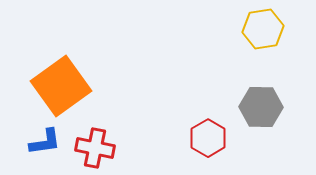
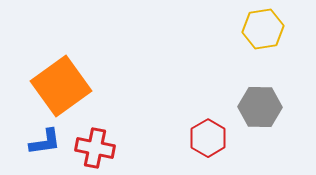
gray hexagon: moved 1 px left
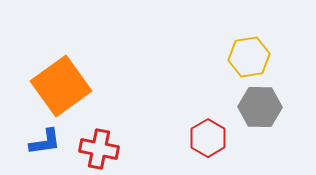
yellow hexagon: moved 14 px left, 28 px down
red cross: moved 4 px right, 1 px down
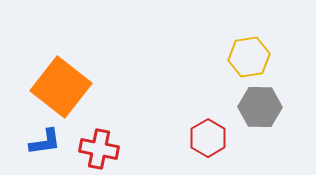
orange square: moved 1 px down; rotated 16 degrees counterclockwise
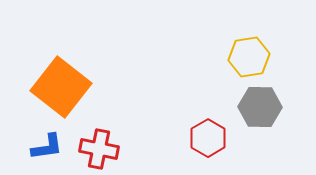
blue L-shape: moved 2 px right, 5 px down
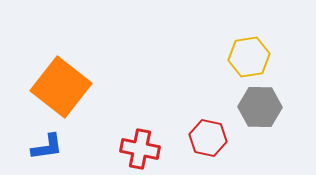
red hexagon: rotated 18 degrees counterclockwise
red cross: moved 41 px right
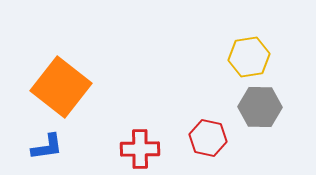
red cross: rotated 12 degrees counterclockwise
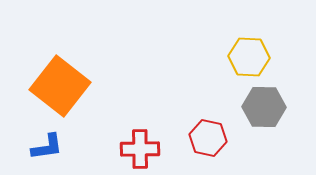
yellow hexagon: rotated 12 degrees clockwise
orange square: moved 1 px left, 1 px up
gray hexagon: moved 4 px right
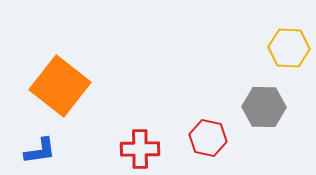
yellow hexagon: moved 40 px right, 9 px up
blue L-shape: moved 7 px left, 4 px down
